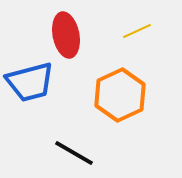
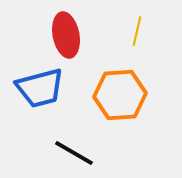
yellow line: rotated 52 degrees counterclockwise
blue trapezoid: moved 10 px right, 6 px down
orange hexagon: rotated 21 degrees clockwise
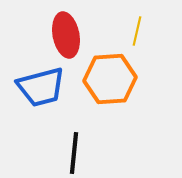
blue trapezoid: moved 1 px right, 1 px up
orange hexagon: moved 10 px left, 16 px up
black line: rotated 66 degrees clockwise
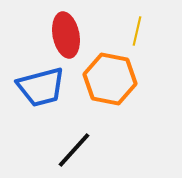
orange hexagon: rotated 15 degrees clockwise
black line: moved 3 px up; rotated 36 degrees clockwise
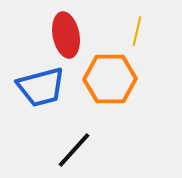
orange hexagon: rotated 12 degrees counterclockwise
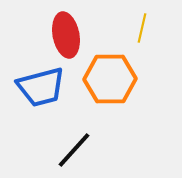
yellow line: moved 5 px right, 3 px up
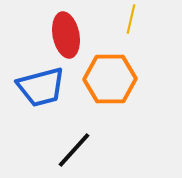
yellow line: moved 11 px left, 9 px up
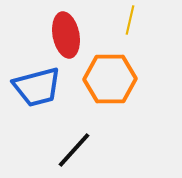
yellow line: moved 1 px left, 1 px down
blue trapezoid: moved 4 px left
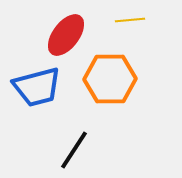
yellow line: rotated 72 degrees clockwise
red ellipse: rotated 48 degrees clockwise
black line: rotated 9 degrees counterclockwise
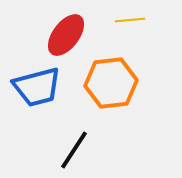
orange hexagon: moved 1 px right, 4 px down; rotated 6 degrees counterclockwise
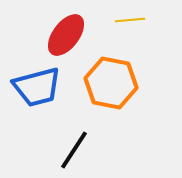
orange hexagon: rotated 18 degrees clockwise
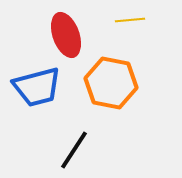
red ellipse: rotated 57 degrees counterclockwise
